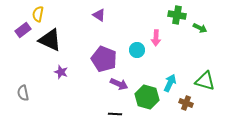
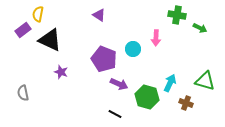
cyan circle: moved 4 px left, 1 px up
black line: rotated 24 degrees clockwise
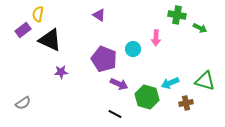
purple star: rotated 24 degrees counterclockwise
cyan arrow: rotated 138 degrees counterclockwise
gray semicircle: moved 10 px down; rotated 112 degrees counterclockwise
brown cross: rotated 32 degrees counterclockwise
